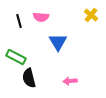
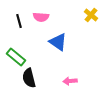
blue triangle: rotated 24 degrees counterclockwise
green rectangle: rotated 12 degrees clockwise
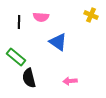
yellow cross: rotated 16 degrees counterclockwise
black line: moved 1 px down; rotated 16 degrees clockwise
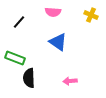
pink semicircle: moved 12 px right, 5 px up
black line: rotated 40 degrees clockwise
green rectangle: moved 1 px left, 1 px down; rotated 18 degrees counterclockwise
black semicircle: rotated 12 degrees clockwise
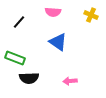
black semicircle: rotated 90 degrees counterclockwise
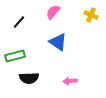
pink semicircle: rotated 126 degrees clockwise
green rectangle: moved 2 px up; rotated 36 degrees counterclockwise
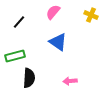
black semicircle: rotated 84 degrees counterclockwise
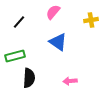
yellow cross: moved 5 px down; rotated 32 degrees counterclockwise
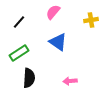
green rectangle: moved 4 px right, 3 px up; rotated 18 degrees counterclockwise
